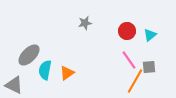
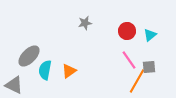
gray ellipse: moved 1 px down
orange triangle: moved 2 px right, 2 px up
orange line: moved 2 px right
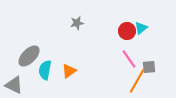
gray star: moved 8 px left
cyan triangle: moved 9 px left, 7 px up
pink line: moved 1 px up
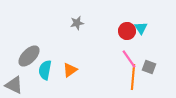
cyan triangle: rotated 24 degrees counterclockwise
gray square: rotated 24 degrees clockwise
orange triangle: moved 1 px right, 1 px up
orange line: moved 4 px left, 4 px up; rotated 25 degrees counterclockwise
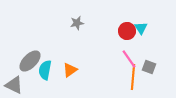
gray ellipse: moved 1 px right, 5 px down
